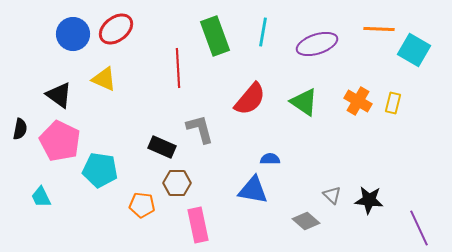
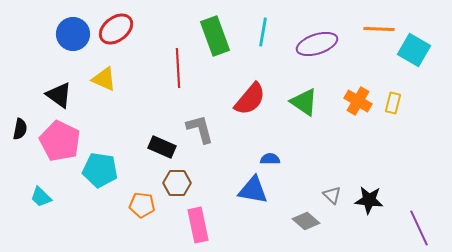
cyan trapezoid: rotated 20 degrees counterclockwise
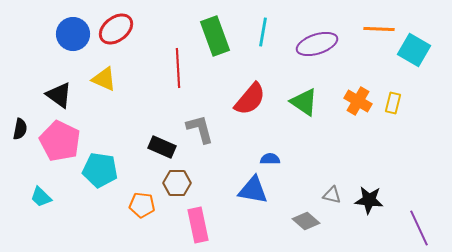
gray triangle: rotated 30 degrees counterclockwise
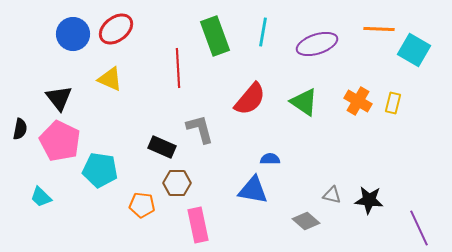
yellow triangle: moved 6 px right
black triangle: moved 3 px down; rotated 16 degrees clockwise
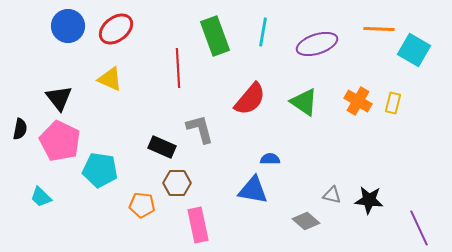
blue circle: moved 5 px left, 8 px up
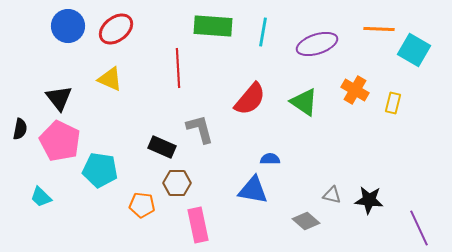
green rectangle: moved 2 px left, 10 px up; rotated 66 degrees counterclockwise
orange cross: moved 3 px left, 11 px up
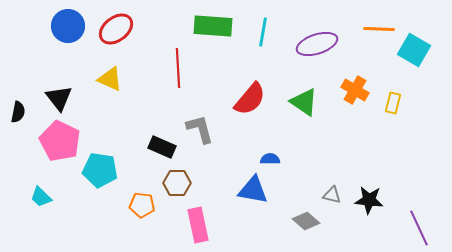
black semicircle: moved 2 px left, 17 px up
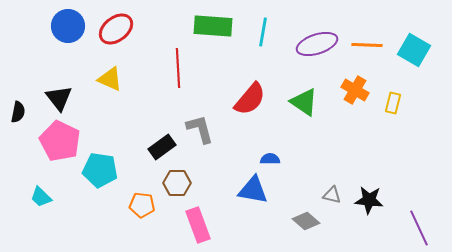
orange line: moved 12 px left, 16 px down
black rectangle: rotated 60 degrees counterclockwise
pink rectangle: rotated 8 degrees counterclockwise
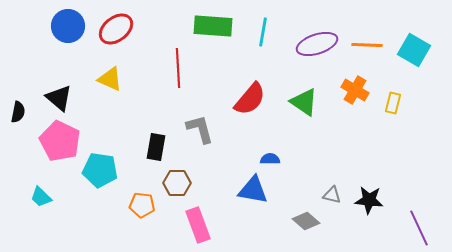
black triangle: rotated 12 degrees counterclockwise
black rectangle: moved 6 px left; rotated 44 degrees counterclockwise
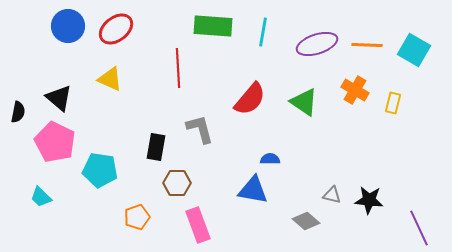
pink pentagon: moved 5 px left, 1 px down
orange pentagon: moved 5 px left, 12 px down; rotated 25 degrees counterclockwise
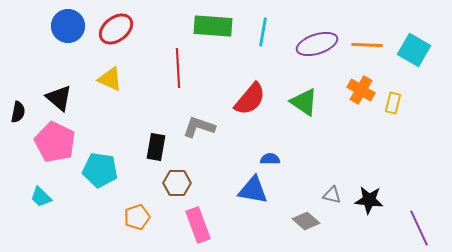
orange cross: moved 6 px right
gray L-shape: moved 1 px left, 2 px up; rotated 56 degrees counterclockwise
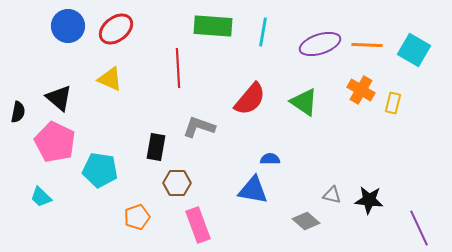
purple ellipse: moved 3 px right
